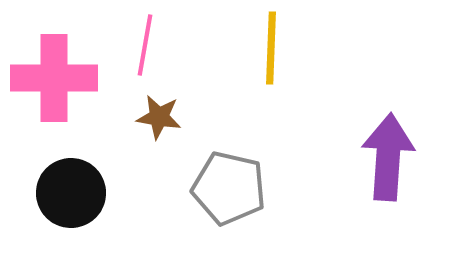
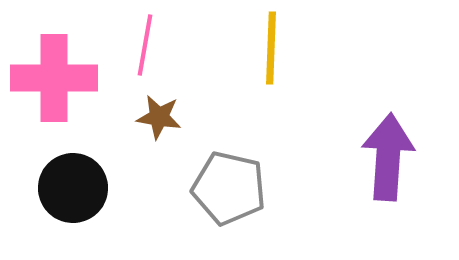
black circle: moved 2 px right, 5 px up
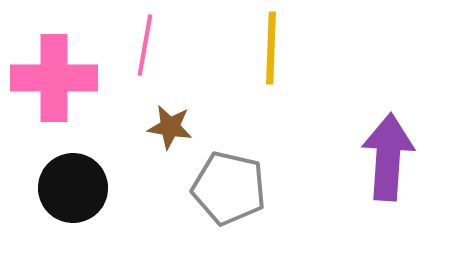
brown star: moved 11 px right, 10 px down
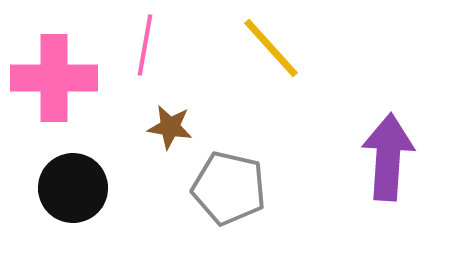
yellow line: rotated 44 degrees counterclockwise
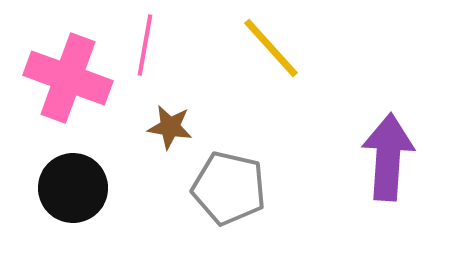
pink cross: moved 14 px right; rotated 20 degrees clockwise
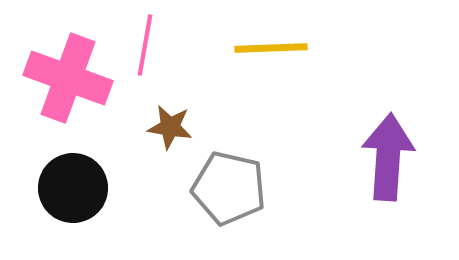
yellow line: rotated 50 degrees counterclockwise
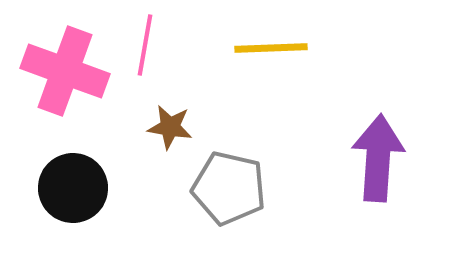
pink cross: moved 3 px left, 7 px up
purple arrow: moved 10 px left, 1 px down
